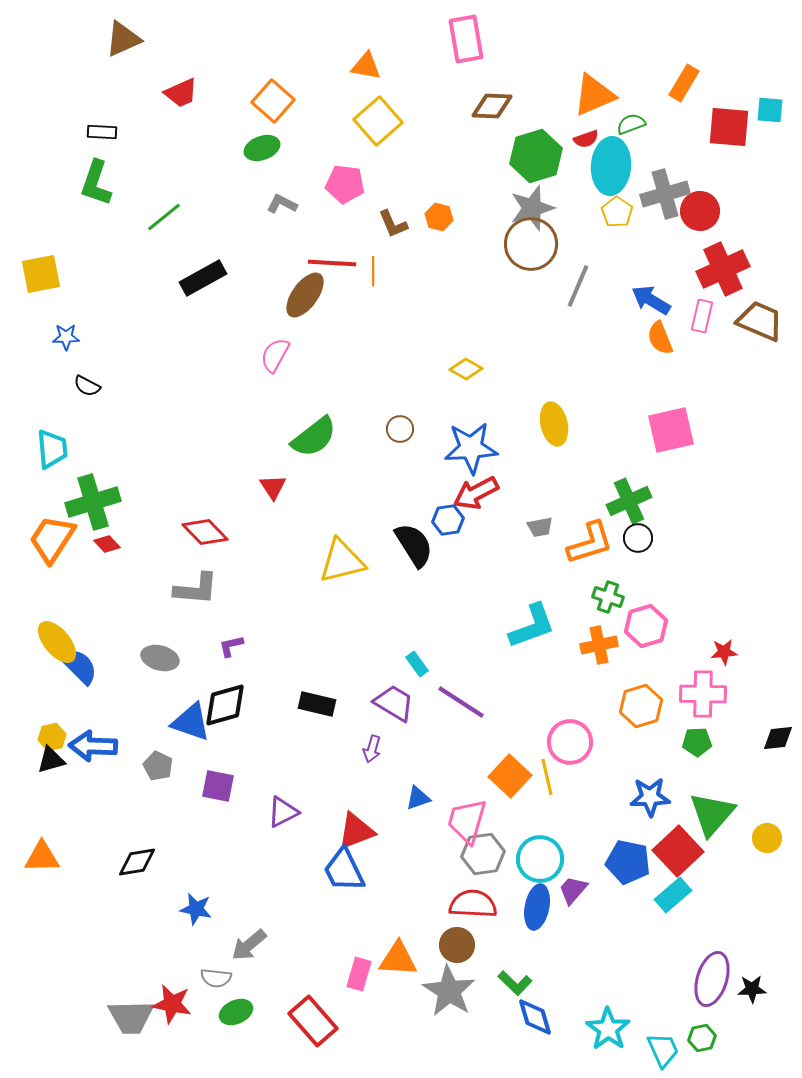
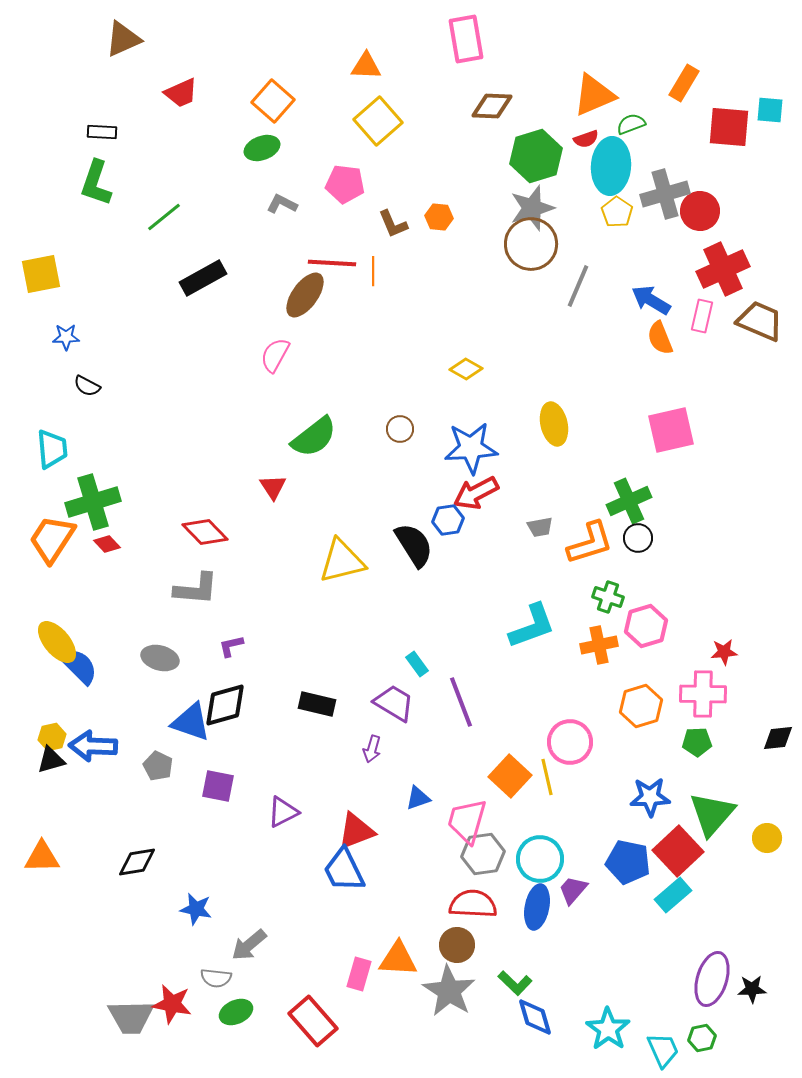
orange triangle at (366, 66): rotated 8 degrees counterclockwise
orange hexagon at (439, 217): rotated 8 degrees counterclockwise
purple line at (461, 702): rotated 36 degrees clockwise
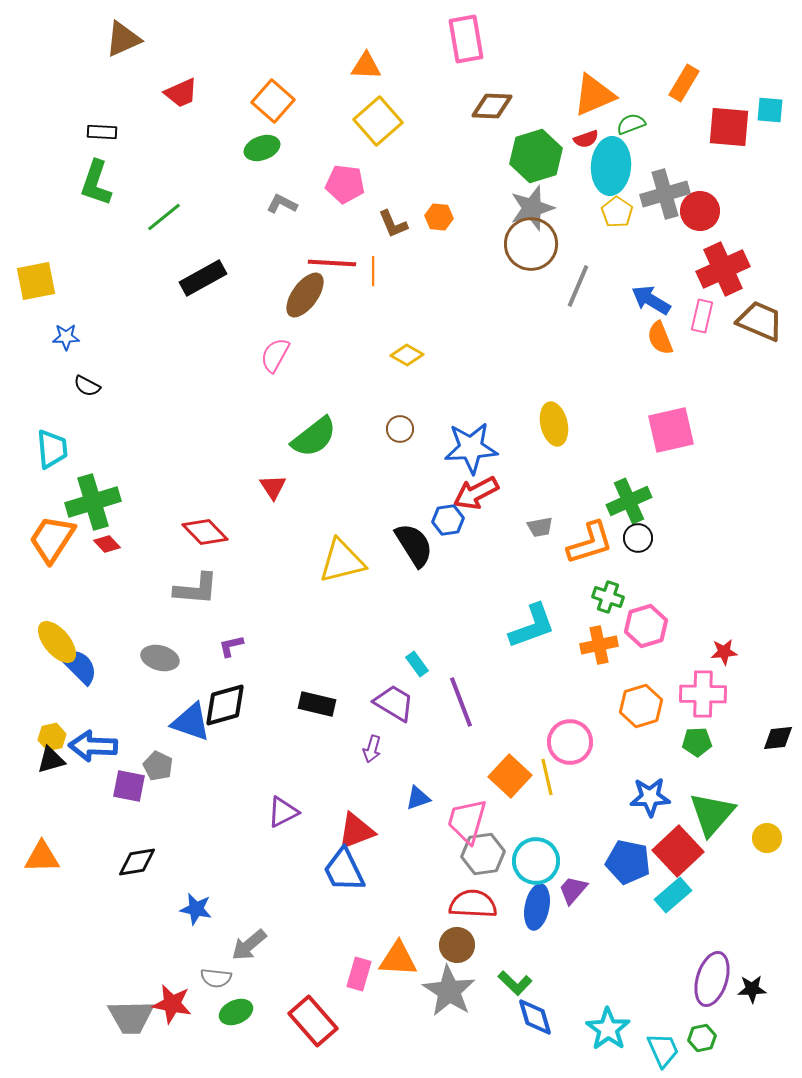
yellow square at (41, 274): moved 5 px left, 7 px down
yellow diamond at (466, 369): moved 59 px left, 14 px up
purple square at (218, 786): moved 89 px left
cyan circle at (540, 859): moved 4 px left, 2 px down
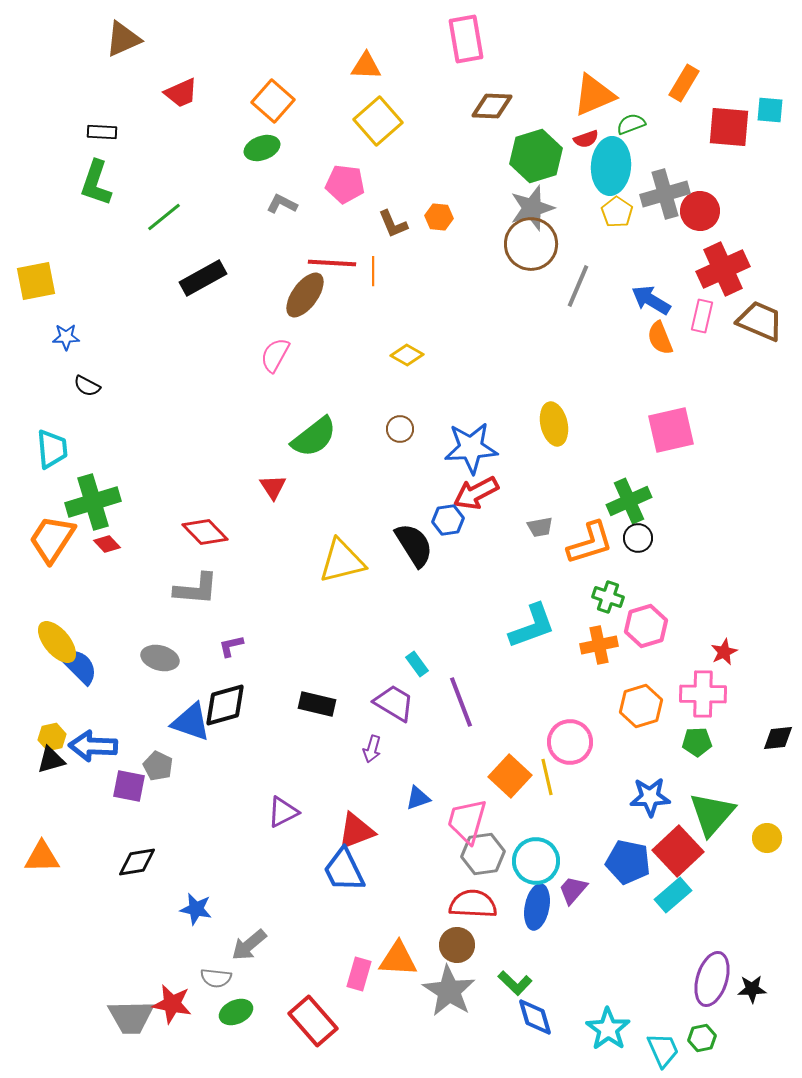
red star at (724, 652): rotated 20 degrees counterclockwise
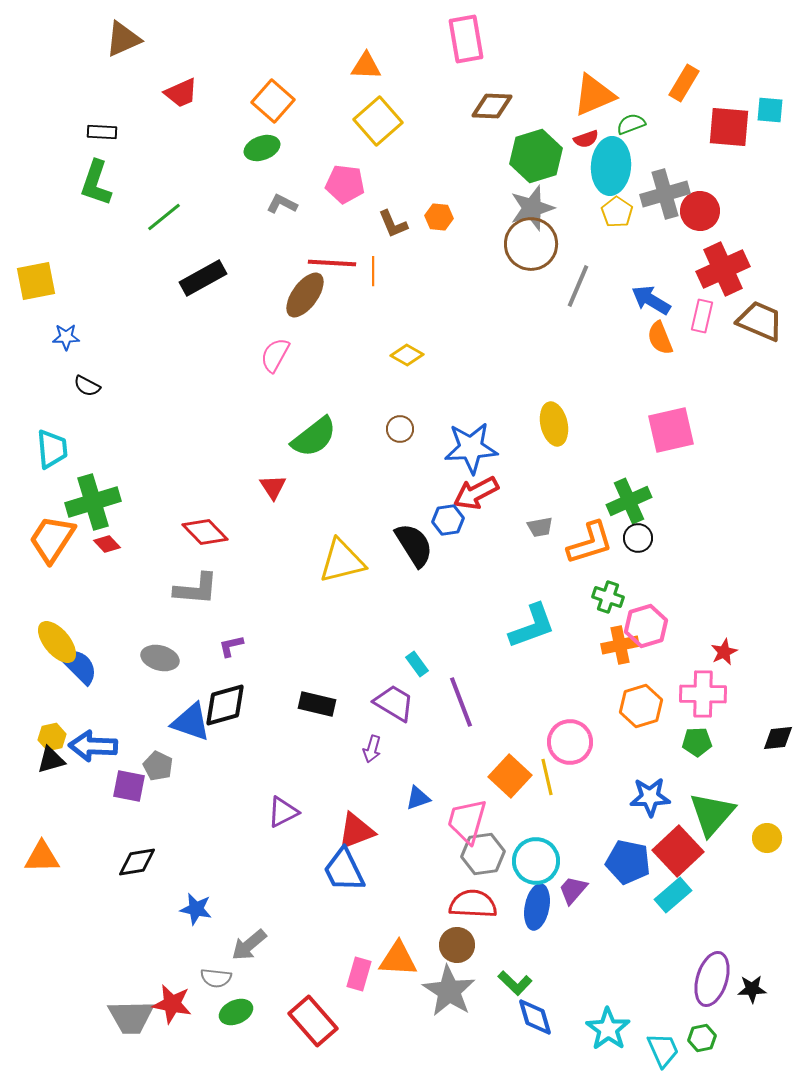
orange cross at (599, 645): moved 21 px right
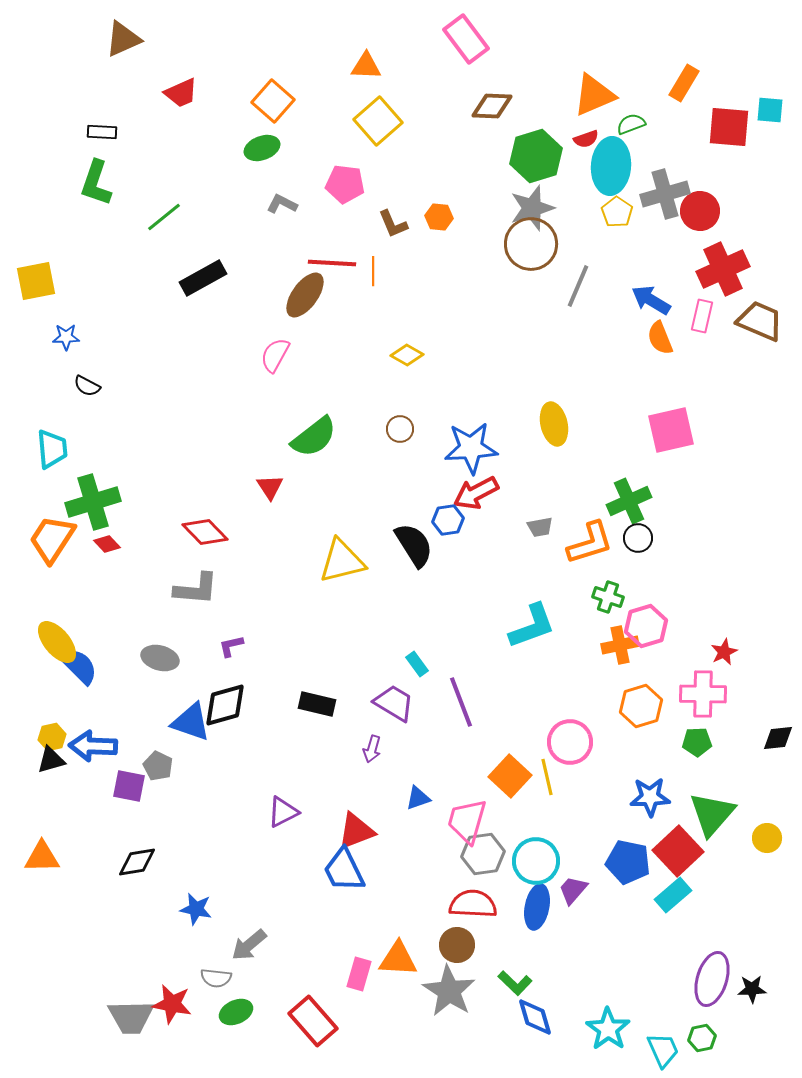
pink rectangle at (466, 39): rotated 27 degrees counterclockwise
red triangle at (273, 487): moved 3 px left
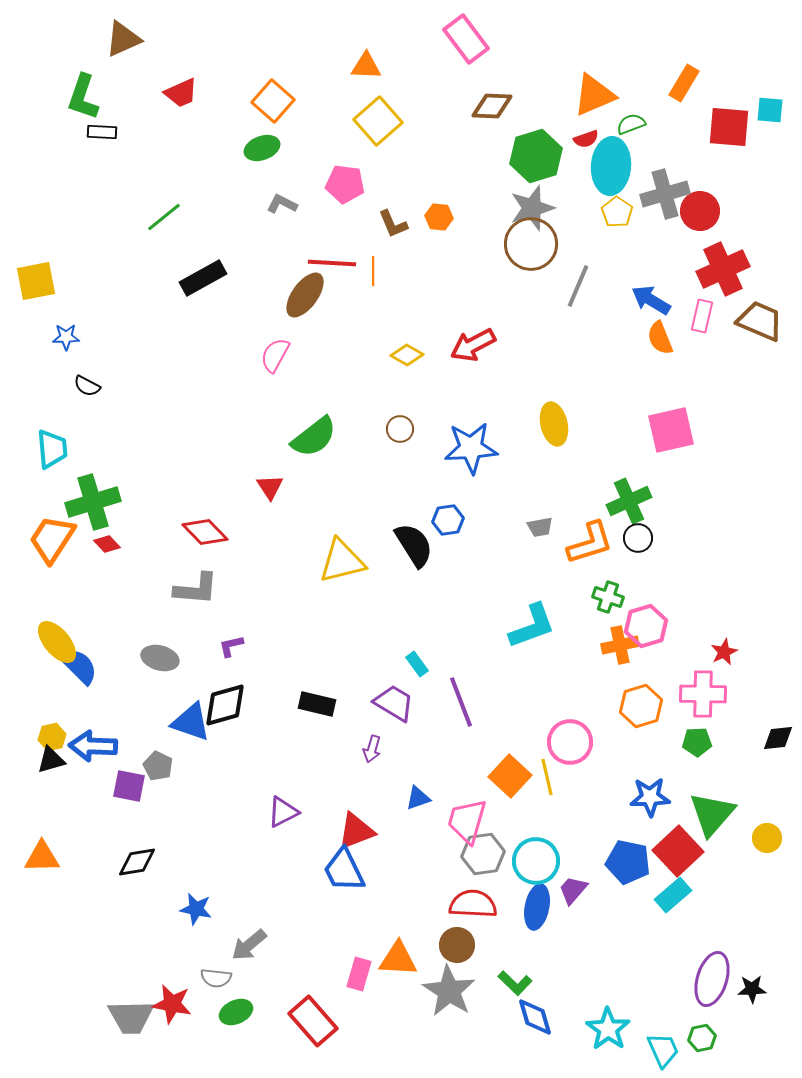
green L-shape at (96, 183): moved 13 px left, 86 px up
red arrow at (476, 493): moved 3 px left, 148 px up
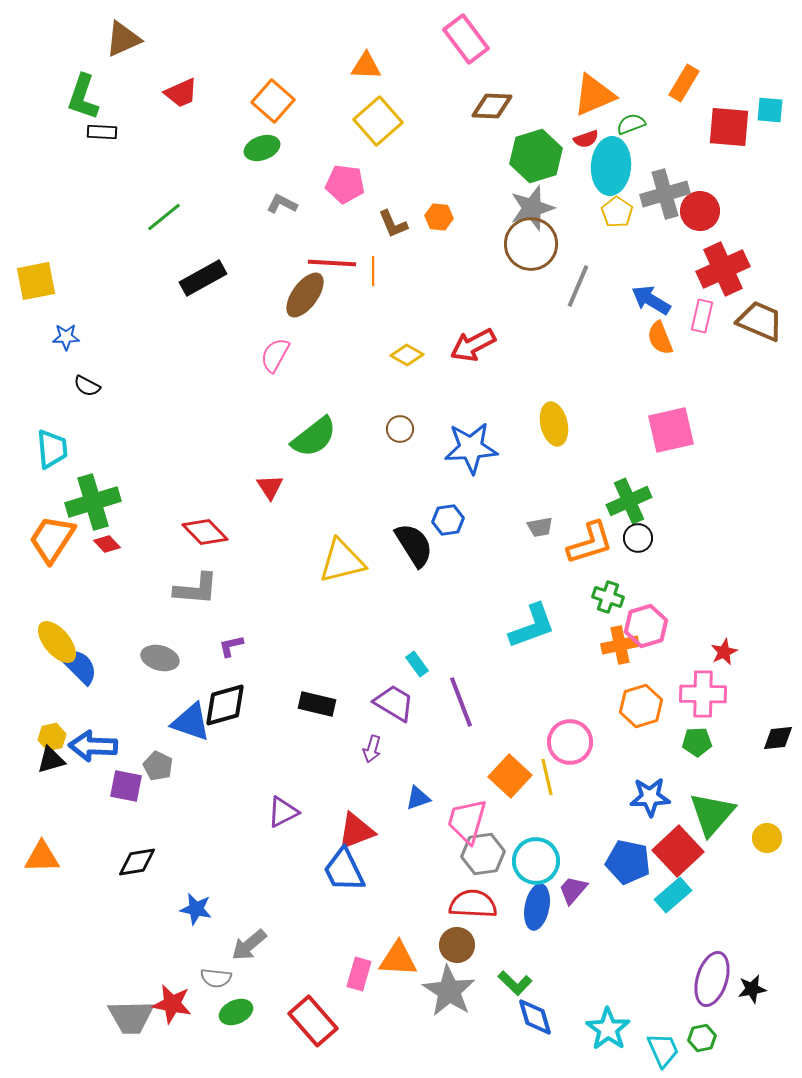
purple square at (129, 786): moved 3 px left
black star at (752, 989): rotated 8 degrees counterclockwise
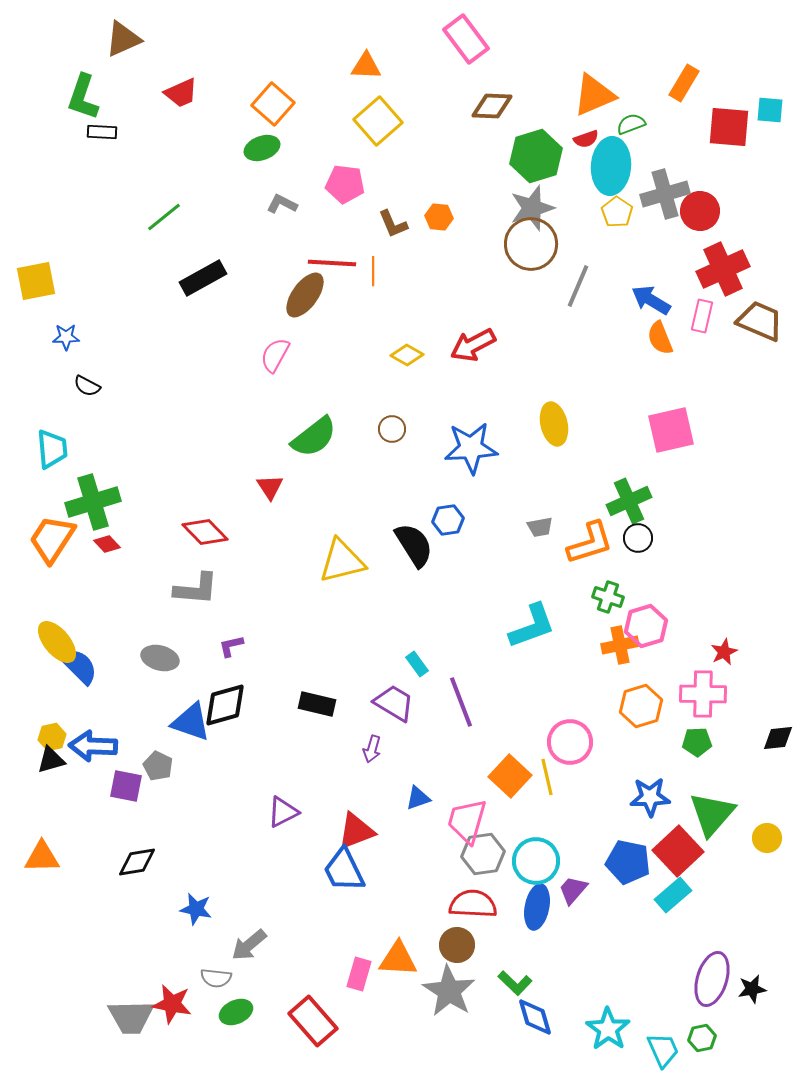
orange square at (273, 101): moved 3 px down
brown circle at (400, 429): moved 8 px left
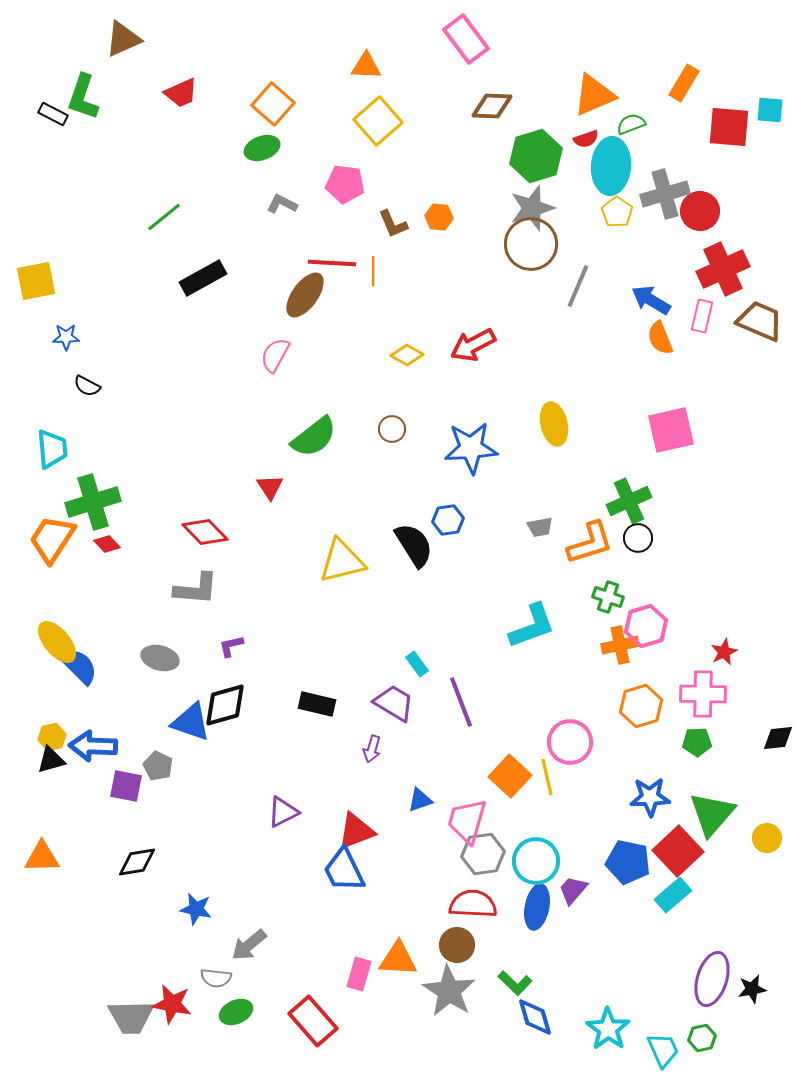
black rectangle at (102, 132): moved 49 px left, 18 px up; rotated 24 degrees clockwise
blue triangle at (418, 798): moved 2 px right, 2 px down
